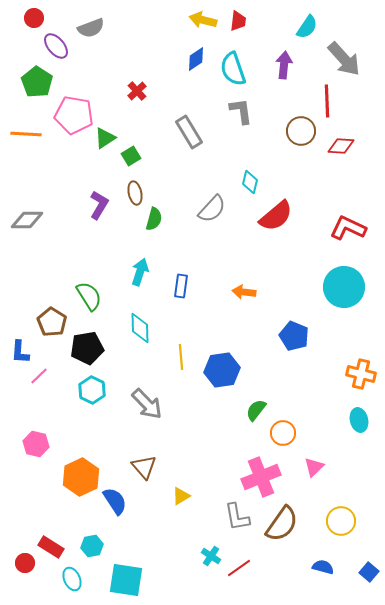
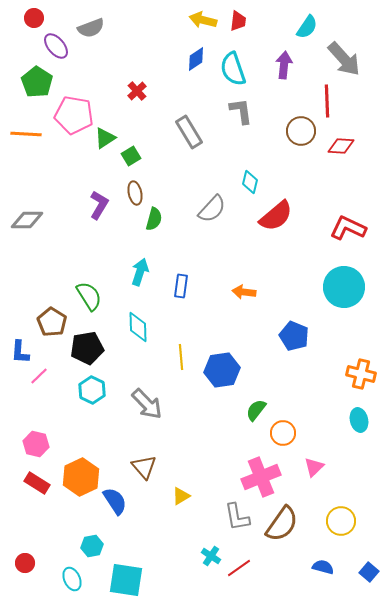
cyan diamond at (140, 328): moved 2 px left, 1 px up
red rectangle at (51, 547): moved 14 px left, 64 px up
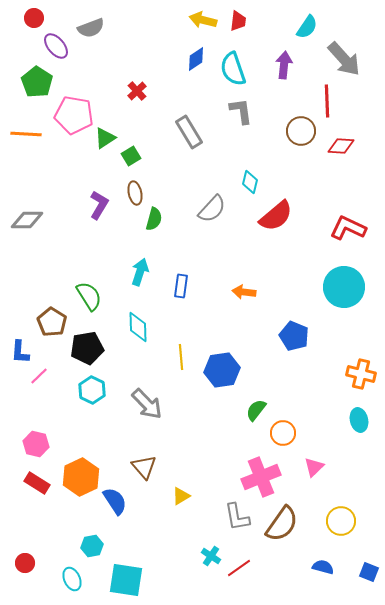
blue square at (369, 572): rotated 18 degrees counterclockwise
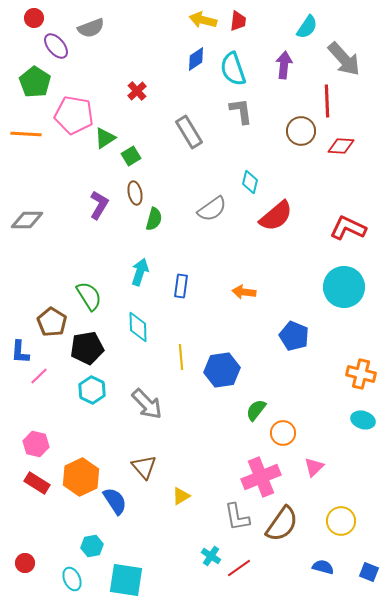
green pentagon at (37, 82): moved 2 px left
gray semicircle at (212, 209): rotated 12 degrees clockwise
cyan ellipse at (359, 420): moved 4 px right; rotated 60 degrees counterclockwise
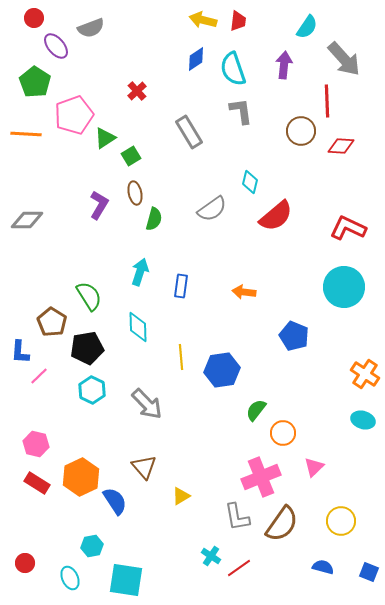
pink pentagon at (74, 115): rotated 30 degrees counterclockwise
orange cross at (361, 374): moved 4 px right; rotated 20 degrees clockwise
cyan ellipse at (72, 579): moved 2 px left, 1 px up
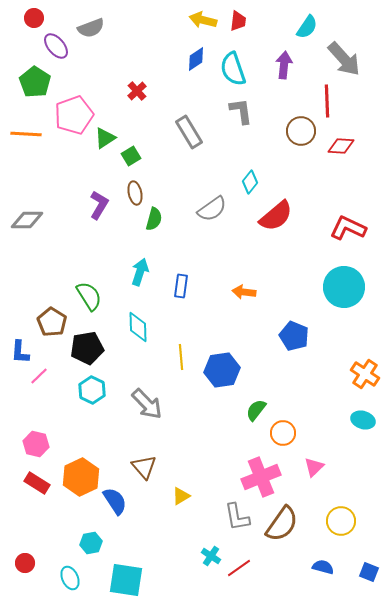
cyan diamond at (250, 182): rotated 25 degrees clockwise
cyan hexagon at (92, 546): moved 1 px left, 3 px up
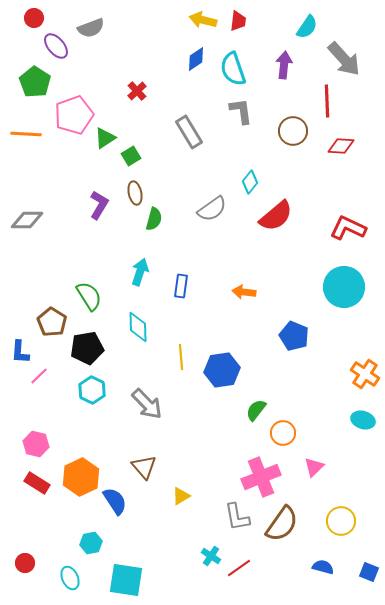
brown circle at (301, 131): moved 8 px left
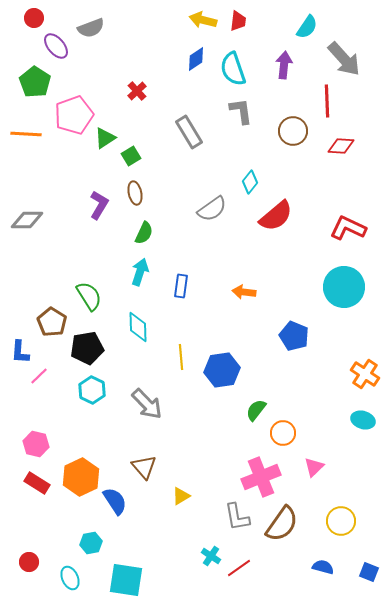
green semicircle at (154, 219): moved 10 px left, 14 px down; rotated 10 degrees clockwise
red circle at (25, 563): moved 4 px right, 1 px up
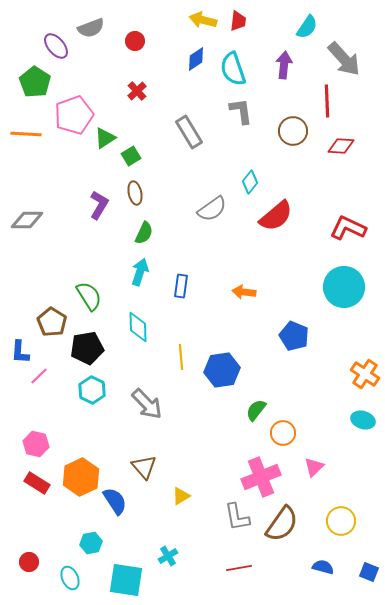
red circle at (34, 18): moved 101 px right, 23 px down
cyan cross at (211, 556): moved 43 px left; rotated 24 degrees clockwise
red line at (239, 568): rotated 25 degrees clockwise
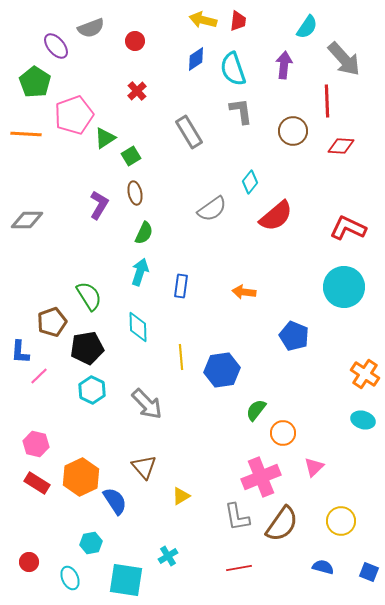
brown pentagon at (52, 322): rotated 20 degrees clockwise
